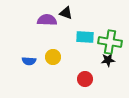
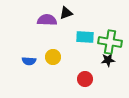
black triangle: rotated 40 degrees counterclockwise
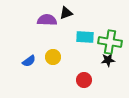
blue semicircle: rotated 40 degrees counterclockwise
red circle: moved 1 px left, 1 px down
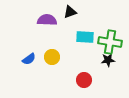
black triangle: moved 4 px right, 1 px up
yellow circle: moved 1 px left
blue semicircle: moved 2 px up
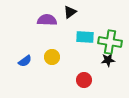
black triangle: rotated 16 degrees counterclockwise
blue semicircle: moved 4 px left, 2 px down
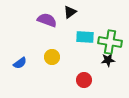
purple semicircle: rotated 18 degrees clockwise
blue semicircle: moved 5 px left, 2 px down
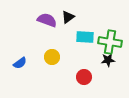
black triangle: moved 2 px left, 5 px down
red circle: moved 3 px up
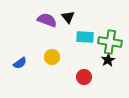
black triangle: rotated 32 degrees counterclockwise
black star: rotated 24 degrees counterclockwise
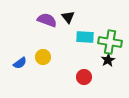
yellow circle: moved 9 px left
